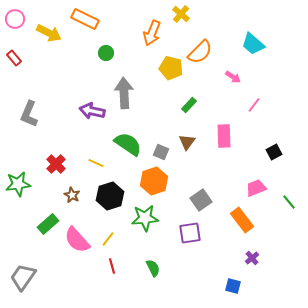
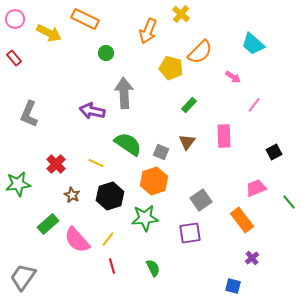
orange arrow at (152, 33): moved 4 px left, 2 px up
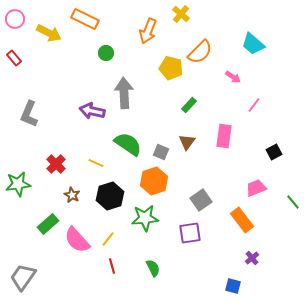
pink rectangle at (224, 136): rotated 10 degrees clockwise
green line at (289, 202): moved 4 px right
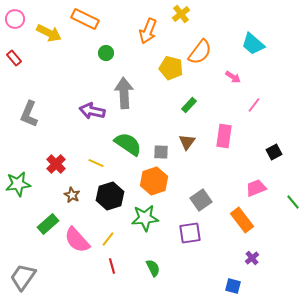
yellow cross at (181, 14): rotated 12 degrees clockwise
orange semicircle at (200, 52): rotated 8 degrees counterclockwise
gray square at (161, 152): rotated 21 degrees counterclockwise
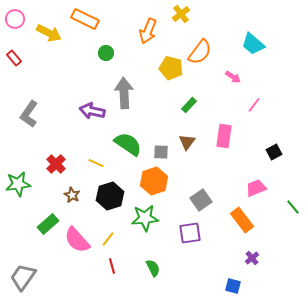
gray L-shape at (29, 114): rotated 12 degrees clockwise
green line at (293, 202): moved 5 px down
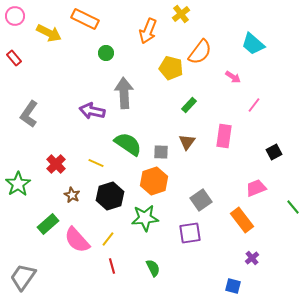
pink circle at (15, 19): moved 3 px up
green star at (18, 184): rotated 25 degrees counterclockwise
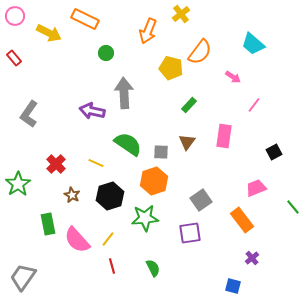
green rectangle at (48, 224): rotated 60 degrees counterclockwise
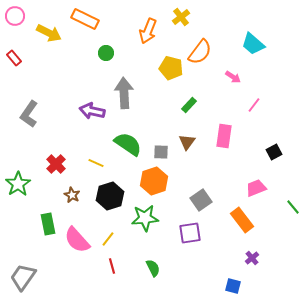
yellow cross at (181, 14): moved 3 px down
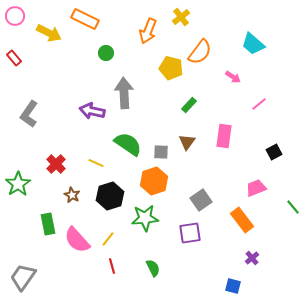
pink line at (254, 105): moved 5 px right, 1 px up; rotated 14 degrees clockwise
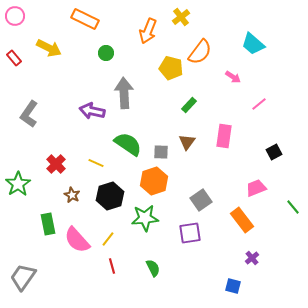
yellow arrow at (49, 33): moved 15 px down
